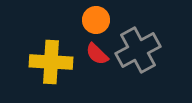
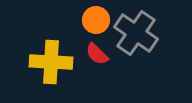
gray cross: moved 2 px left, 17 px up; rotated 27 degrees counterclockwise
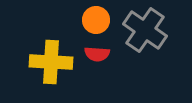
gray cross: moved 9 px right, 3 px up
red semicircle: rotated 40 degrees counterclockwise
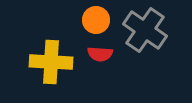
red semicircle: moved 3 px right
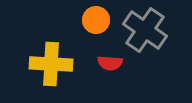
red semicircle: moved 10 px right, 9 px down
yellow cross: moved 2 px down
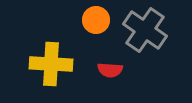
red semicircle: moved 7 px down
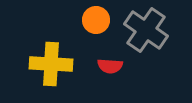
gray cross: moved 1 px right
red semicircle: moved 4 px up
